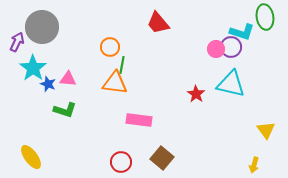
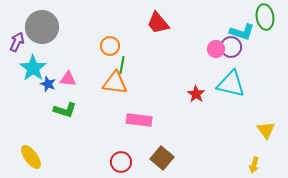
orange circle: moved 1 px up
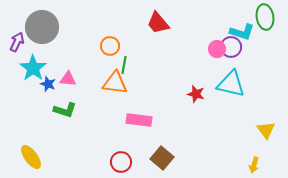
pink circle: moved 1 px right
green line: moved 2 px right
red star: rotated 18 degrees counterclockwise
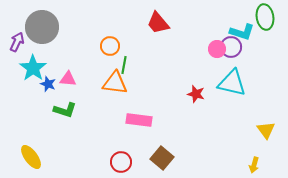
cyan triangle: moved 1 px right, 1 px up
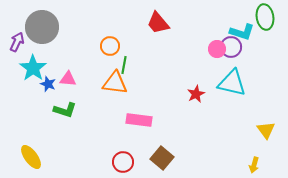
red star: rotated 30 degrees clockwise
red circle: moved 2 px right
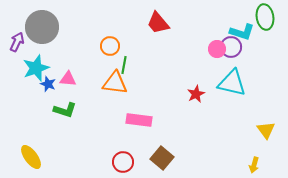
cyan star: moved 3 px right; rotated 16 degrees clockwise
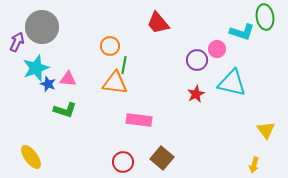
purple circle: moved 34 px left, 13 px down
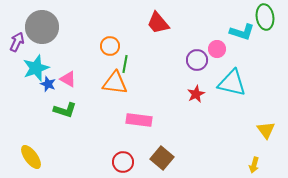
green line: moved 1 px right, 1 px up
pink triangle: rotated 24 degrees clockwise
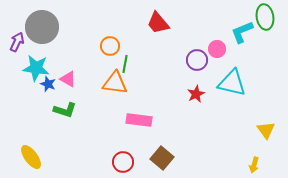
cyan L-shape: rotated 140 degrees clockwise
cyan star: rotated 28 degrees clockwise
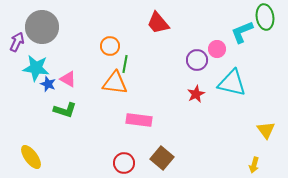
red circle: moved 1 px right, 1 px down
